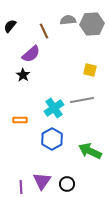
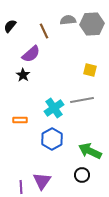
black circle: moved 15 px right, 9 px up
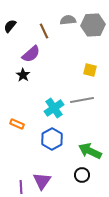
gray hexagon: moved 1 px right, 1 px down
orange rectangle: moved 3 px left, 4 px down; rotated 24 degrees clockwise
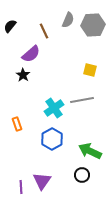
gray semicircle: rotated 119 degrees clockwise
orange rectangle: rotated 48 degrees clockwise
